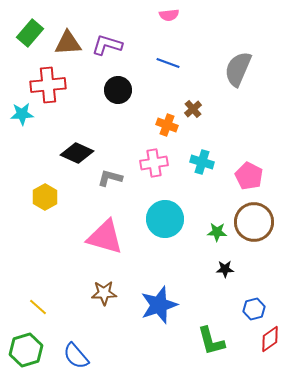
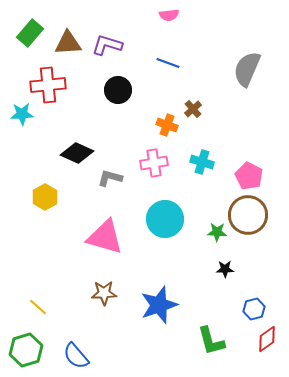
gray semicircle: moved 9 px right
brown circle: moved 6 px left, 7 px up
red diamond: moved 3 px left
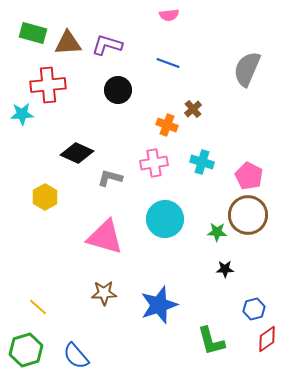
green rectangle: moved 3 px right; rotated 64 degrees clockwise
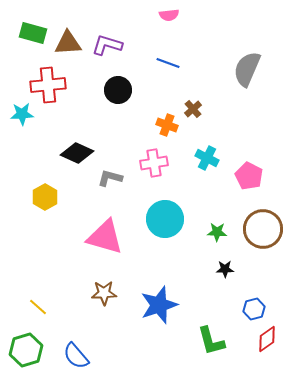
cyan cross: moved 5 px right, 4 px up; rotated 10 degrees clockwise
brown circle: moved 15 px right, 14 px down
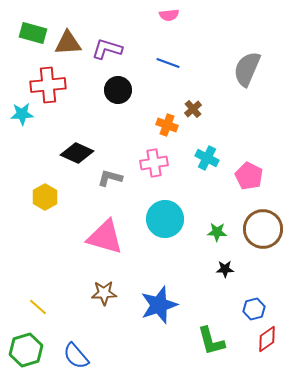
purple L-shape: moved 4 px down
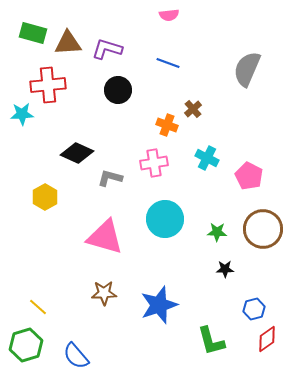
green hexagon: moved 5 px up
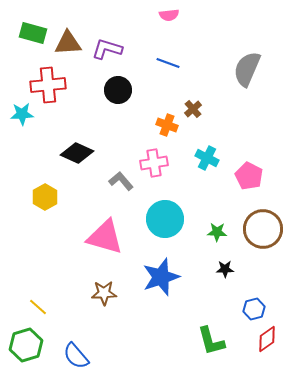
gray L-shape: moved 11 px right, 3 px down; rotated 35 degrees clockwise
blue star: moved 2 px right, 28 px up
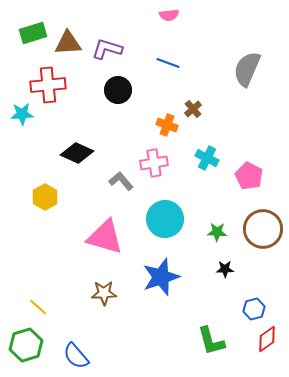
green rectangle: rotated 32 degrees counterclockwise
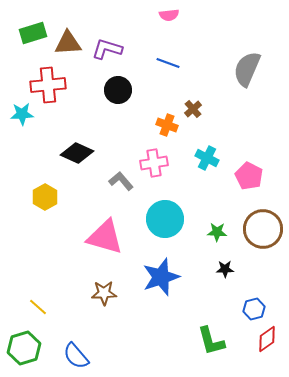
green hexagon: moved 2 px left, 3 px down
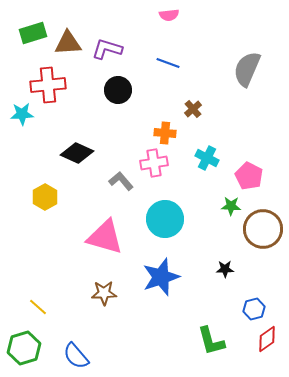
orange cross: moved 2 px left, 8 px down; rotated 15 degrees counterclockwise
green star: moved 14 px right, 26 px up
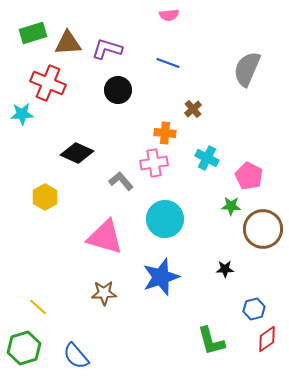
red cross: moved 2 px up; rotated 28 degrees clockwise
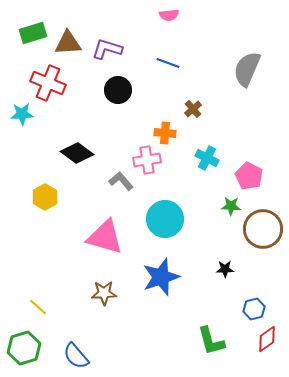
black diamond: rotated 12 degrees clockwise
pink cross: moved 7 px left, 3 px up
